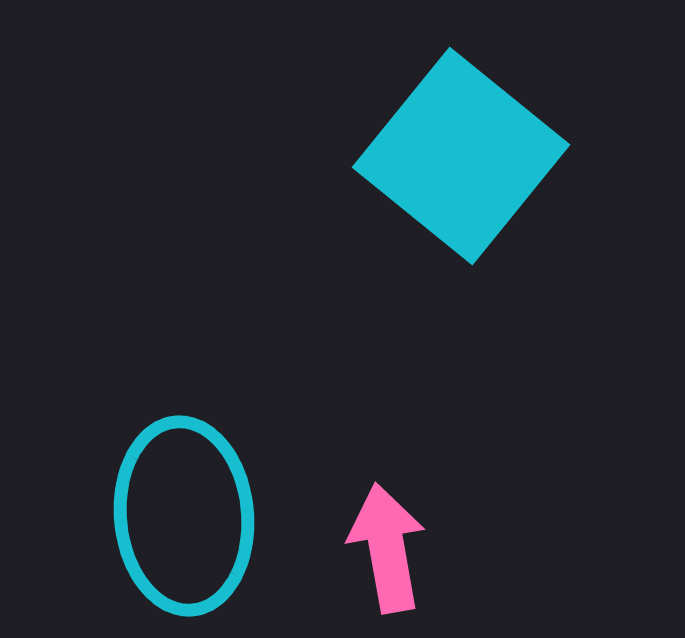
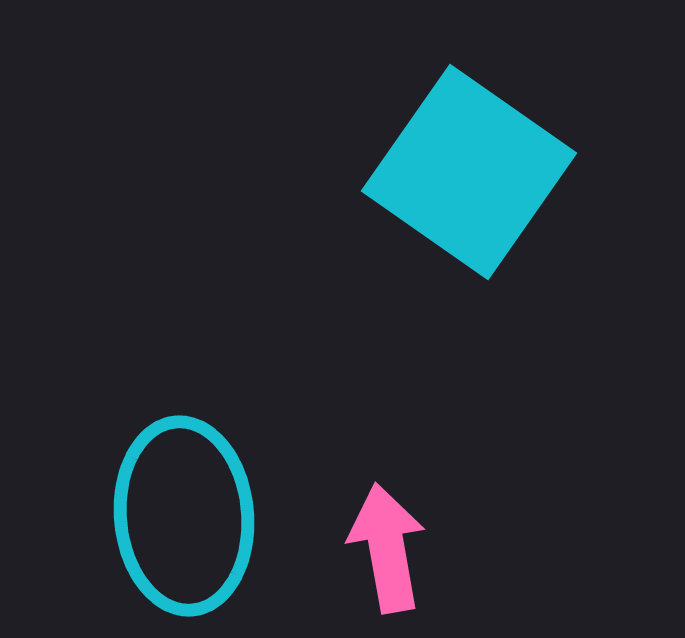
cyan square: moved 8 px right, 16 px down; rotated 4 degrees counterclockwise
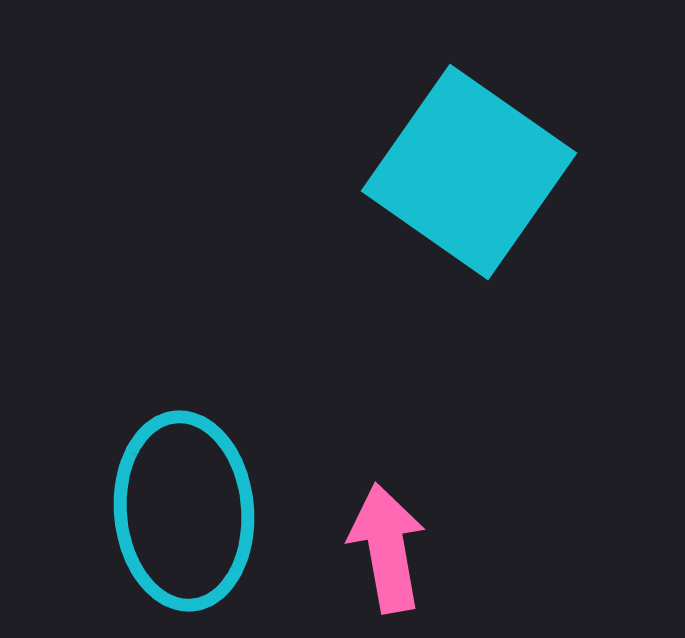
cyan ellipse: moved 5 px up
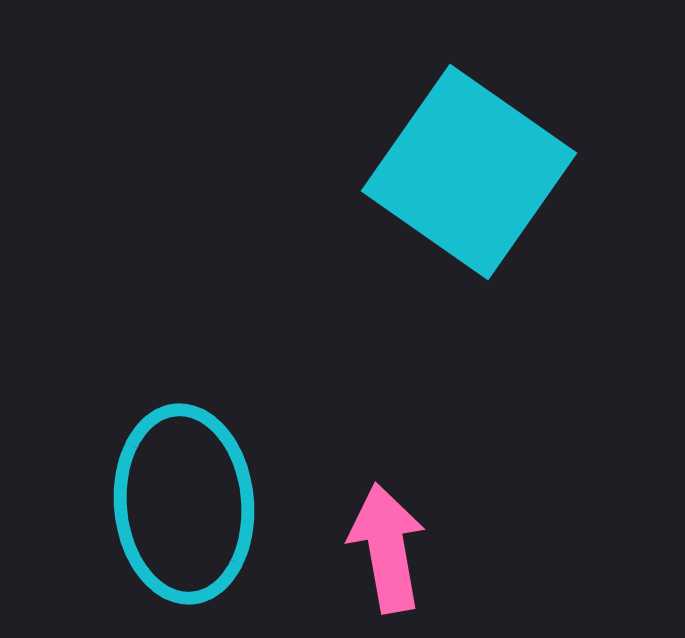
cyan ellipse: moved 7 px up
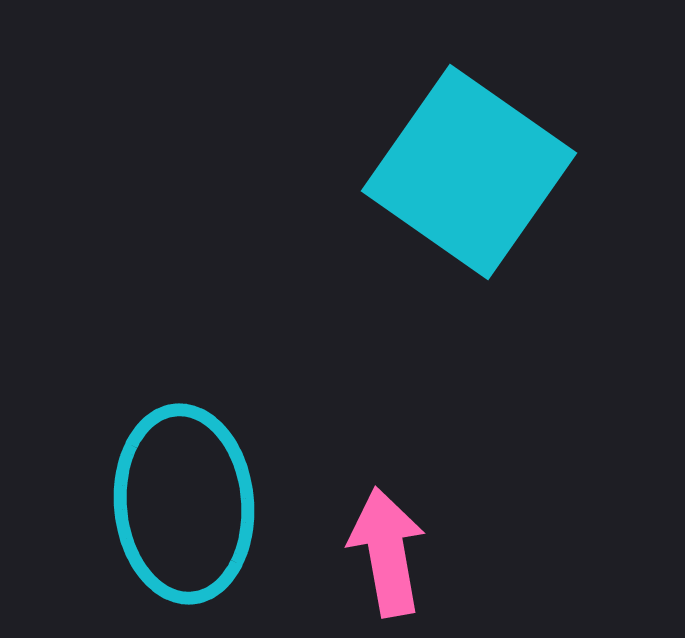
pink arrow: moved 4 px down
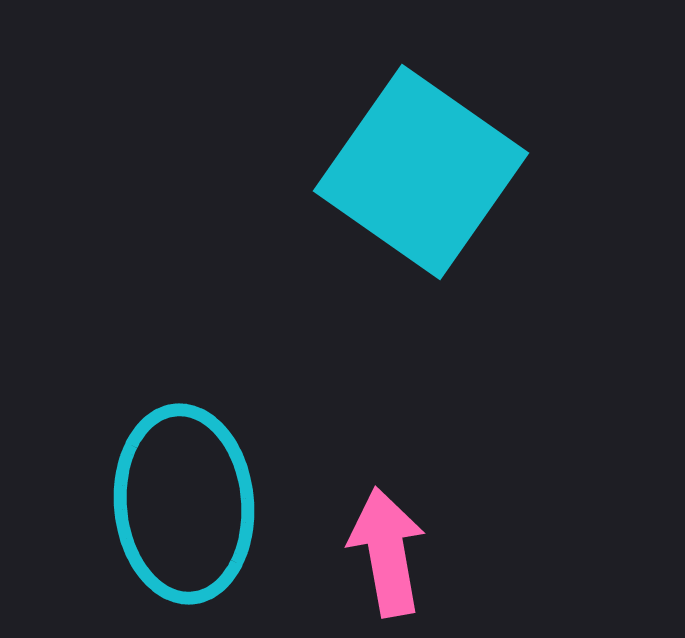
cyan square: moved 48 px left
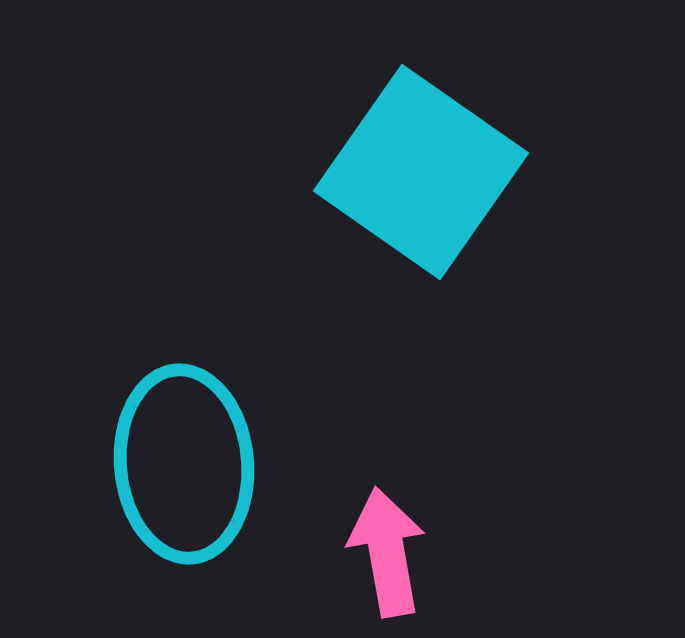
cyan ellipse: moved 40 px up
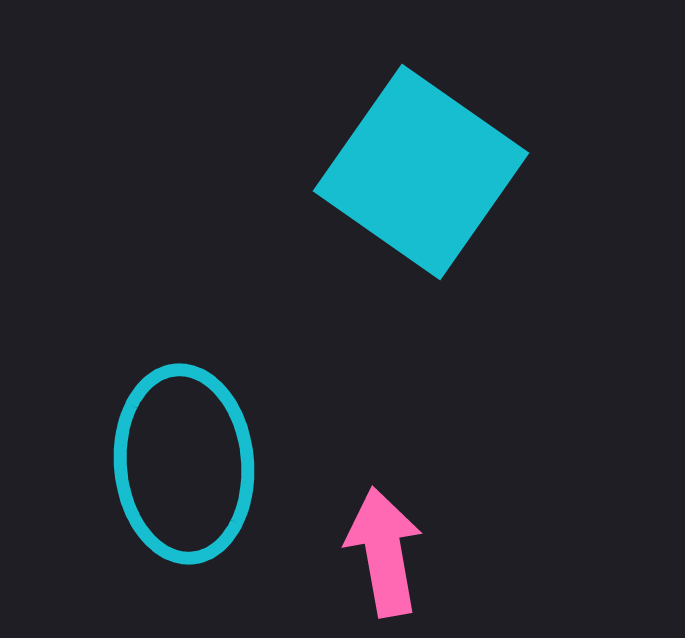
pink arrow: moved 3 px left
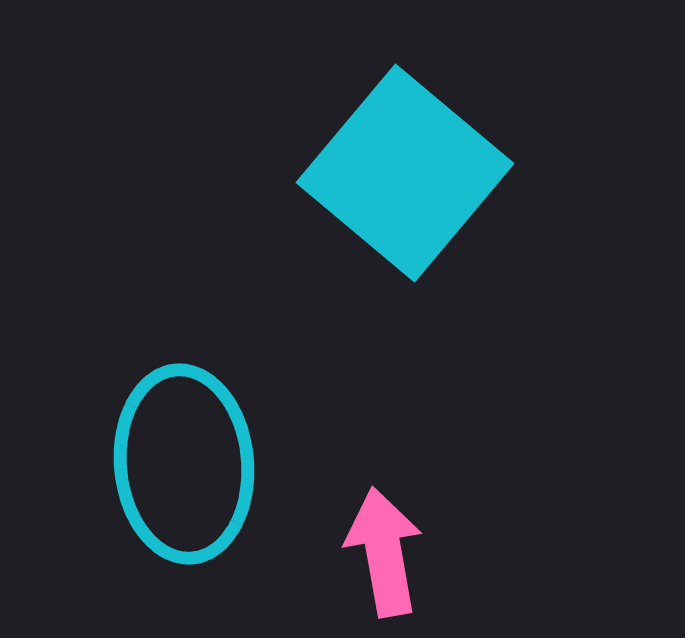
cyan square: moved 16 px left, 1 px down; rotated 5 degrees clockwise
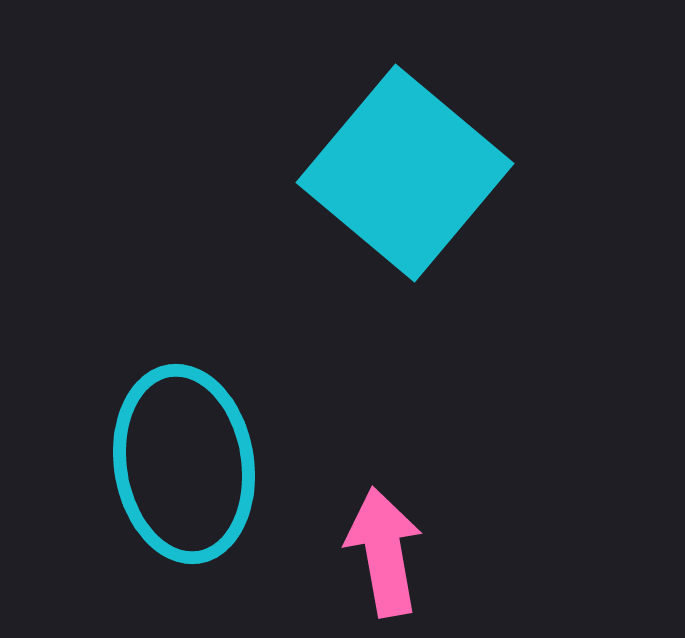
cyan ellipse: rotated 4 degrees counterclockwise
